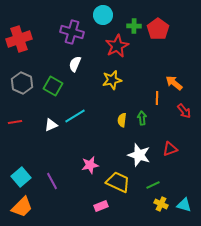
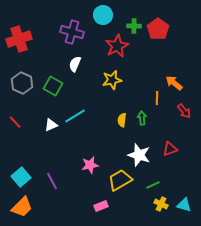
red line: rotated 56 degrees clockwise
yellow trapezoid: moved 2 px right, 2 px up; rotated 55 degrees counterclockwise
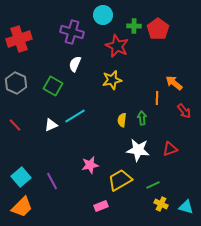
red star: rotated 20 degrees counterclockwise
gray hexagon: moved 6 px left
red line: moved 3 px down
white star: moved 1 px left, 5 px up; rotated 10 degrees counterclockwise
cyan triangle: moved 2 px right, 2 px down
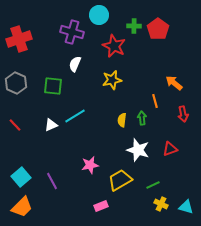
cyan circle: moved 4 px left
red star: moved 3 px left
green square: rotated 24 degrees counterclockwise
orange line: moved 2 px left, 3 px down; rotated 16 degrees counterclockwise
red arrow: moved 1 px left, 3 px down; rotated 28 degrees clockwise
white star: rotated 10 degrees clockwise
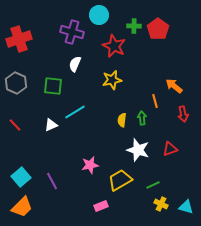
orange arrow: moved 3 px down
cyan line: moved 4 px up
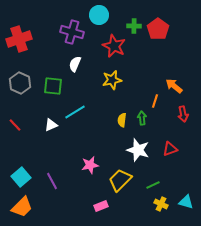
gray hexagon: moved 4 px right
orange line: rotated 32 degrees clockwise
yellow trapezoid: rotated 15 degrees counterclockwise
cyan triangle: moved 5 px up
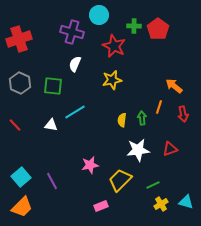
orange line: moved 4 px right, 6 px down
white triangle: rotated 32 degrees clockwise
white star: rotated 25 degrees counterclockwise
yellow cross: rotated 32 degrees clockwise
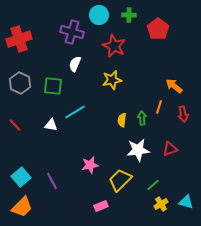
green cross: moved 5 px left, 11 px up
green line: rotated 16 degrees counterclockwise
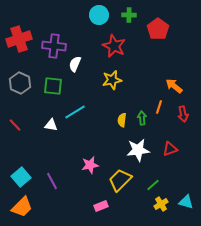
purple cross: moved 18 px left, 14 px down; rotated 10 degrees counterclockwise
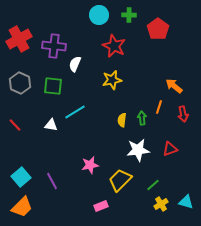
red cross: rotated 10 degrees counterclockwise
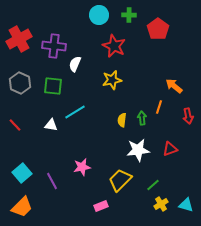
red arrow: moved 5 px right, 2 px down
pink star: moved 8 px left, 2 px down
cyan square: moved 1 px right, 4 px up
cyan triangle: moved 3 px down
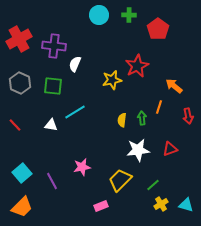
red star: moved 23 px right, 20 px down; rotated 20 degrees clockwise
